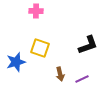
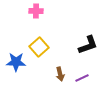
yellow square: moved 1 px left, 1 px up; rotated 30 degrees clockwise
blue star: rotated 18 degrees clockwise
purple line: moved 1 px up
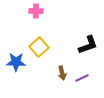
brown arrow: moved 2 px right, 1 px up
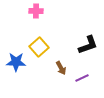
brown arrow: moved 1 px left, 5 px up; rotated 16 degrees counterclockwise
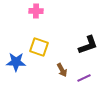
yellow square: rotated 30 degrees counterclockwise
brown arrow: moved 1 px right, 2 px down
purple line: moved 2 px right
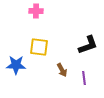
yellow square: rotated 12 degrees counterclockwise
blue star: moved 3 px down
purple line: rotated 72 degrees counterclockwise
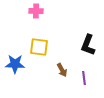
black L-shape: rotated 130 degrees clockwise
blue star: moved 1 px left, 1 px up
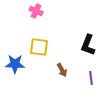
pink cross: rotated 24 degrees clockwise
purple line: moved 7 px right
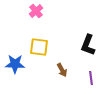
pink cross: rotated 24 degrees clockwise
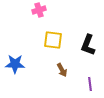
pink cross: moved 3 px right, 1 px up; rotated 24 degrees clockwise
yellow square: moved 14 px right, 7 px up
purple line: moved 1 px left, 6 px down
